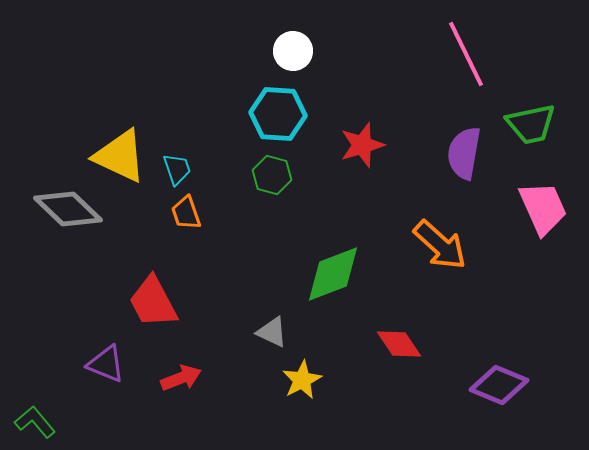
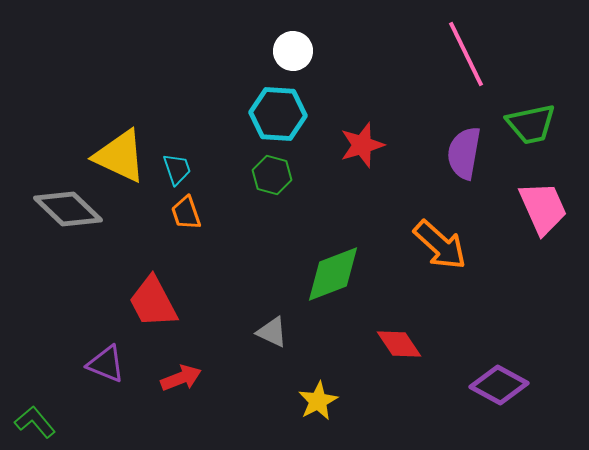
yellow star: moved 16 px right, 21 px down
purple diamond: rotated 6 degrees clockwise
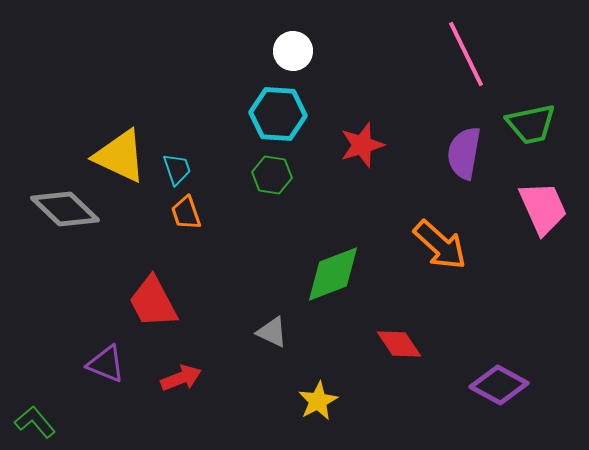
green hexagon: rotated 6 degrees counterclockwise
gray diamond: moved 3 px left
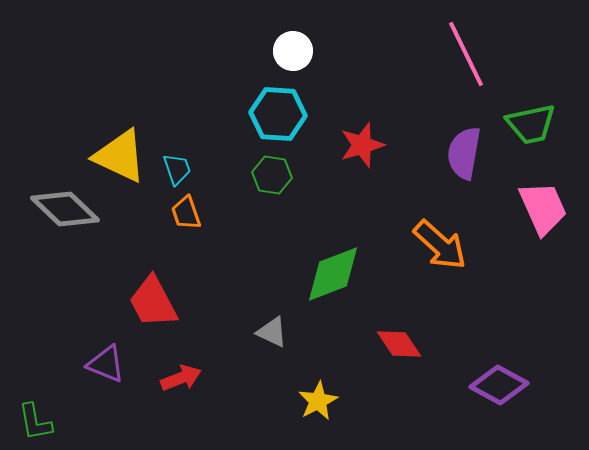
green L-shape: rotated 150 degrees counterclockwise
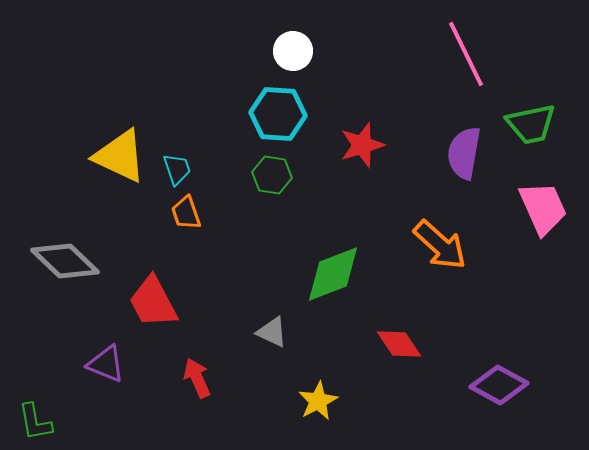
gray diamond: moved 52 px down
red arrow: moved 16 px right; rotated 93 degrees counterclockwise
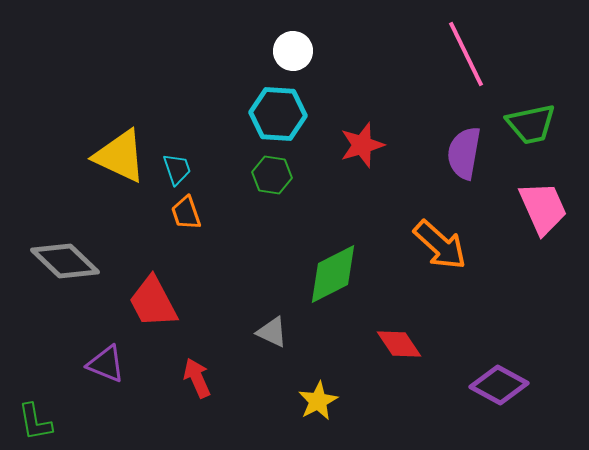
green diamond: rotated 6 degrees counterclockwise
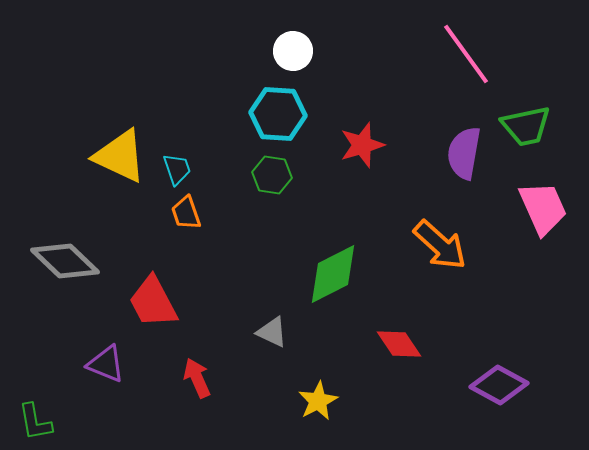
pink line: rotated 10 degrees counterclockwise
green trapezoid: moved 5 px left, 2 px down
